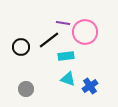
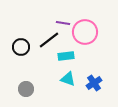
blue cross: moved 4 px right, 3 px up
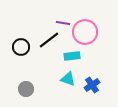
cyan rectangle: moved 6 px right
blue cross: moved 2 px left, 2 px down
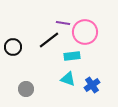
black circle: moved 8 px left
